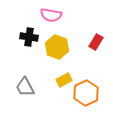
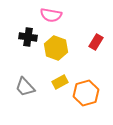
black cross: moved 1 px left
yellow hexagon: moved 1 px left, 1 px down
yellow rectangle: moved 4 px left, 2 px down
gray trapezoid: rotated 15 degrees counterclockwise
orange hexagon: rotated 10 degrees clockwise
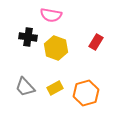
yellow rectangle: moved 5 px left, 6 px down
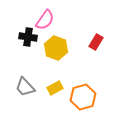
pink semicircle: moved 6 px left, 5 px down; rotated 65 degrees counterclockwise
orange hexagon: moved 3 px left, 4 px down
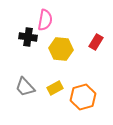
pink semicircle: rotated 25 degrees counterclockwise
yellow hexagon: moved 5 px right, 1 px down; rotated 15 degrees counterclockwise
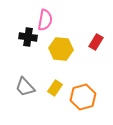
yellow rectangle: rotated 28 degrees counterclockwise
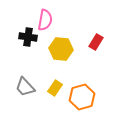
orange hexagon: moved 1 px left
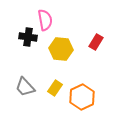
pink semicircle: rotated 20 degrees counterclockwise
orange hexagon: rotated 10 degrees counterclockwise
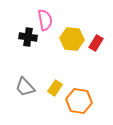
red rectangle: moved 1 px down
yellow hexagon: moved 11 px right, 10 px up
orange hexagon: moved 3 px left, 4 px down; rotated 25 degrees counterclockwise
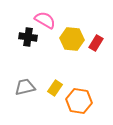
pink semicircle: rotated 50 degrees counterclockwise
gray trapezoid: rotated 120 degrees clockwise
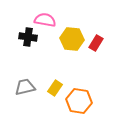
pink semicircle: rotated 20 degrees counterclockwise
